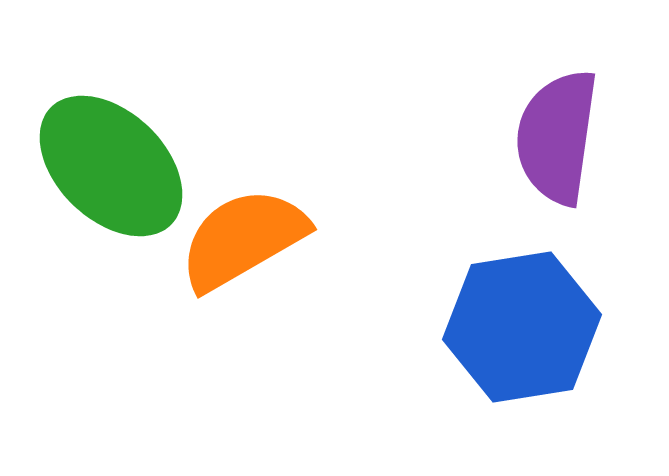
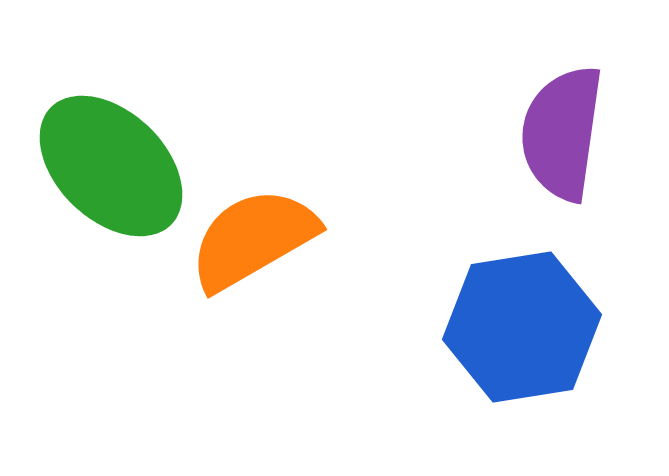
purple semicircle: moved 5 px right, 4 px up
orange semicircle: moved 10 px right
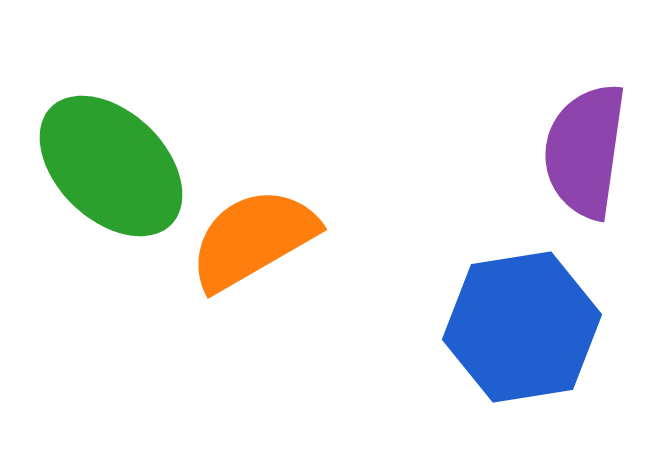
purple semicircle: moved 23 px right, 18 px down
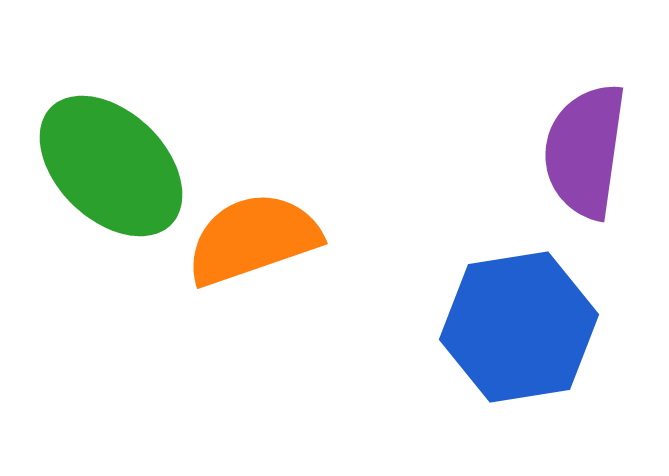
orange semicircle: rotated 11 degrees clockwise
blue hexagon: moved 3 px left
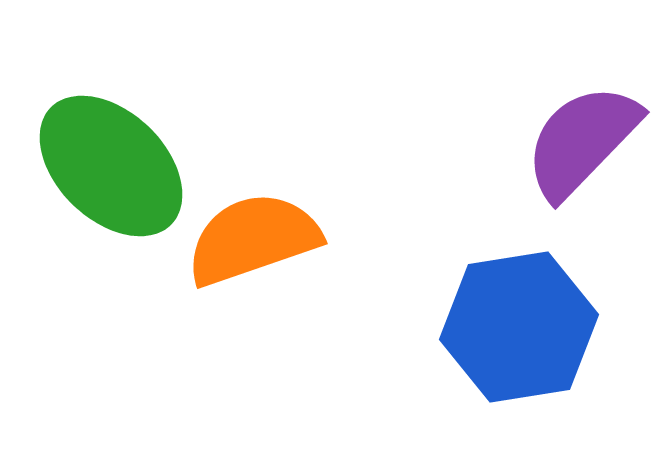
purple semicircle: moved 3 px left, 10 px up; rotated 36 degrees clockwise
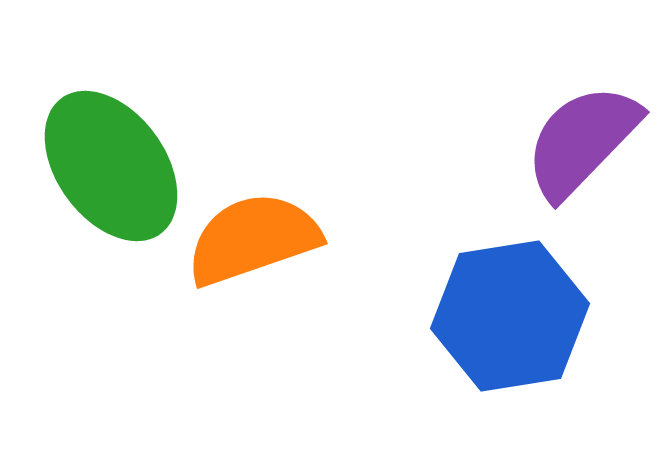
green ellipse: rotated 10 degrees clockwise
blue hexagon: moved 9 px left, 11 px up
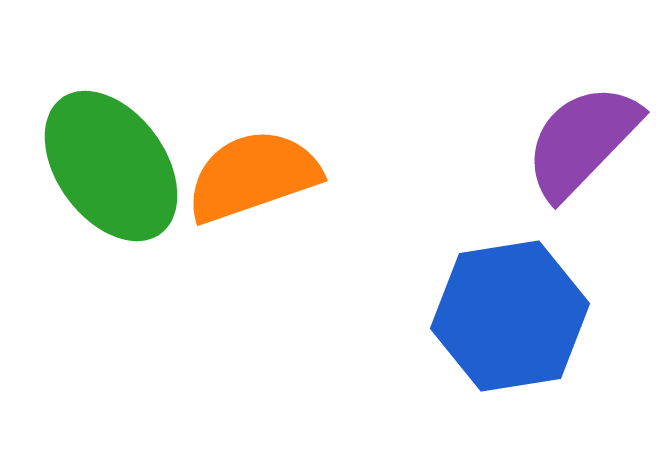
orange semicircle: moved 63 px up
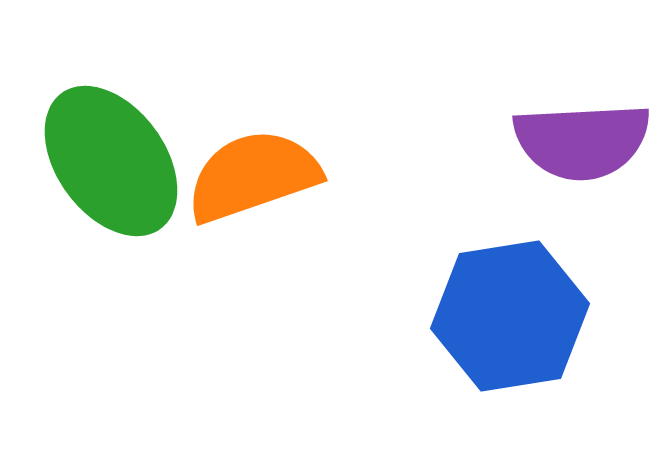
purple semicircle: rotated 137 degrees counterclockwise
green ellipse: moved 5 px up
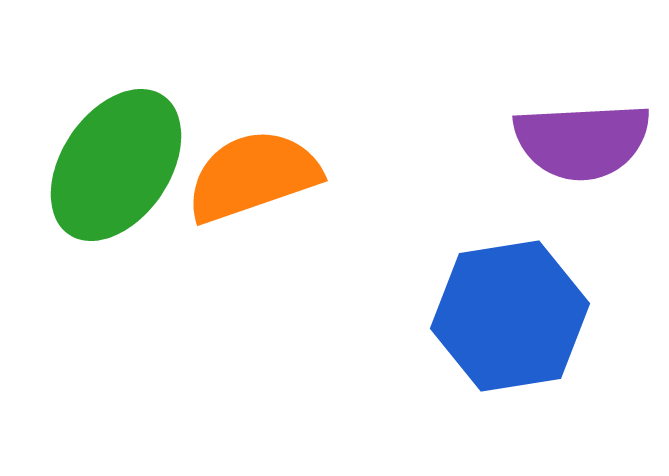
green ellipse: moved 5 px right, 4 px down; rotated 70 degrees clockwise
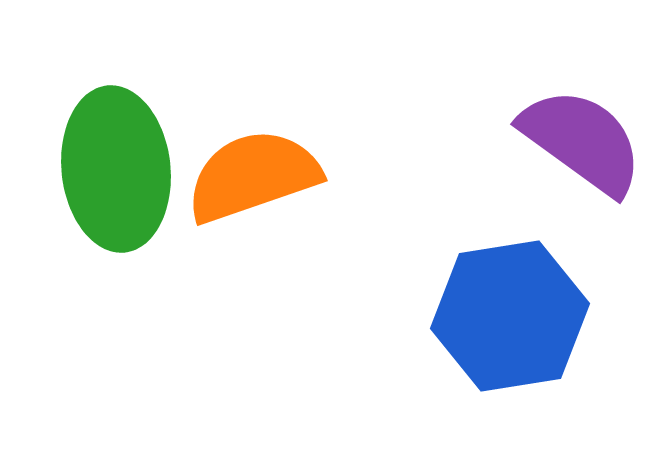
purple semicircle: rotated 141 degrees counterclockwise
green ellipse: moved 4 px down; rotated 40 degrees counterclockwise
